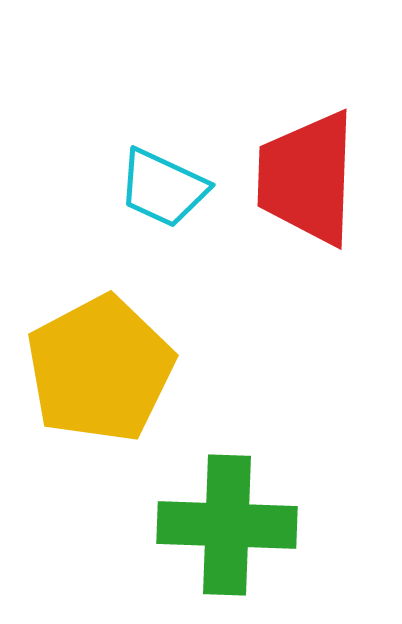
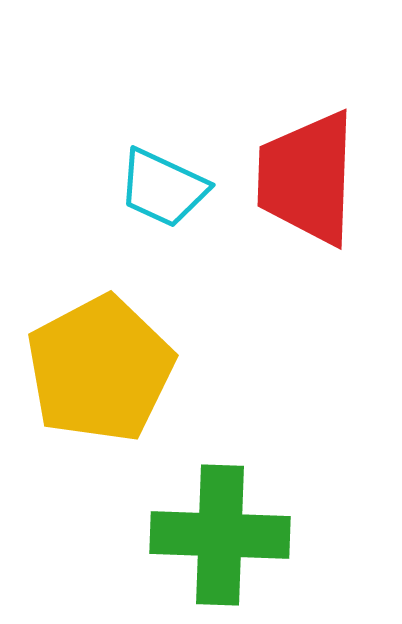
green cross: moved 7 px left, 10 px down
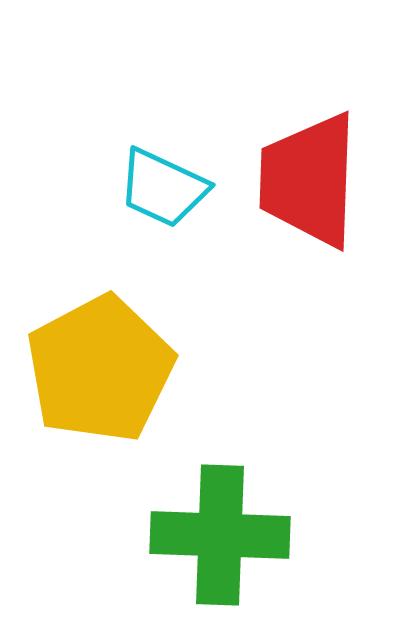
red trapezoid: moved 2 px right, 2 px down
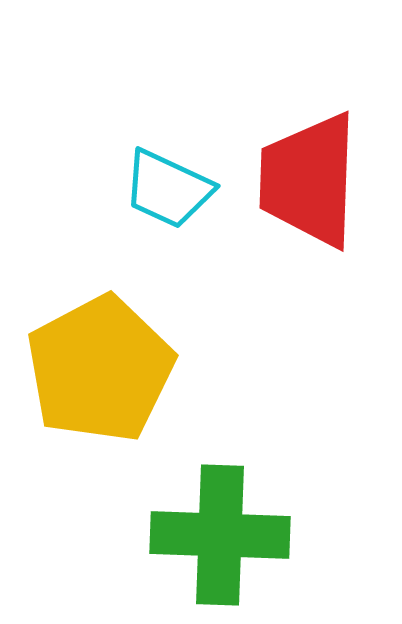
cyan trapezoid: moved 5 px right, 1 px down
